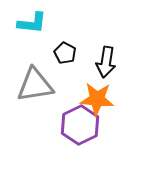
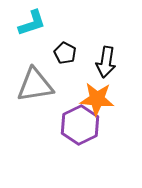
cyan L-shape: rotated 24 degrees counterclockwise
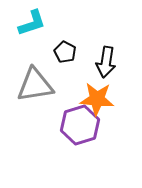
black pentagon: moved 1 px up
purple hexagon: rotated 9 degrees clockwise
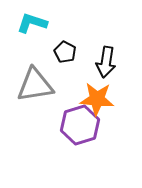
cyan L-shape: rotated 144 degrees counterclockwise
